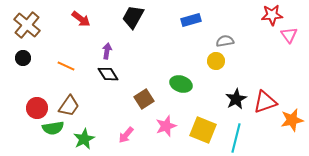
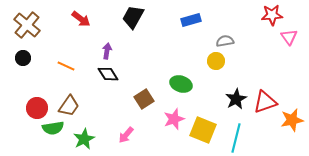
pink triangle: moved 2 px down
pink star: moved 8 px right, 7 px up
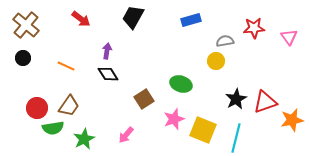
red star: moved 18 px left, 13 px down
brown cross: moved 1 px left
